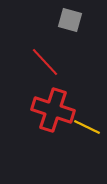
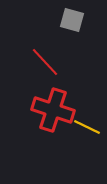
gray square: moved 2 px right
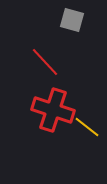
yellow line: rotated 12 degrees clockwise
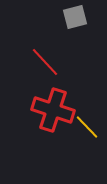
gray square: moved 3 px right, 3 px up; rotated 30 degrees counterclockwise
yellow line: rotated 8 degrees clockwise
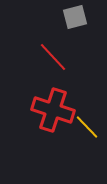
red line: moved 8 px right, 5 px up
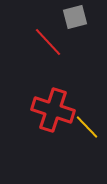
red line: moved 5 px left, 15 px up
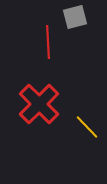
red line: rotated 40 degrees clockwise
red cross: moved 14 px left, 6 px up; rotated 27 degrees clockwise
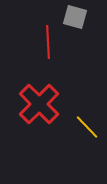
gray square: rotated 30 degrees clockwise
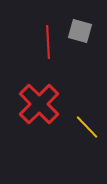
gray square: moved 5 px right, 14 px down
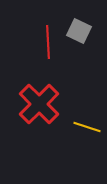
gray square: moved 1 px left; rotated 10 degrees clockwise
yellow line: rotated 28 degrees counterclockwise
